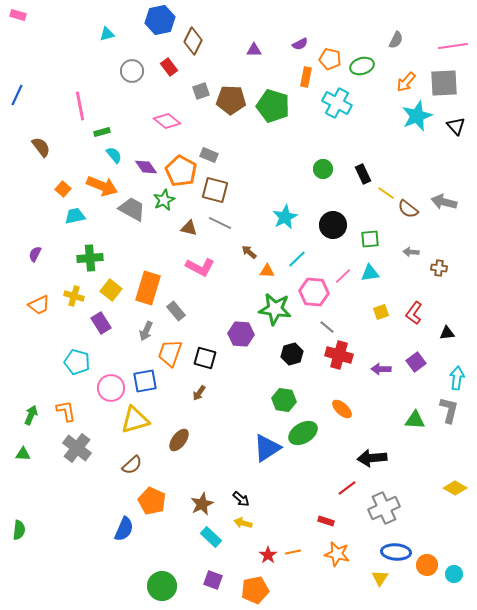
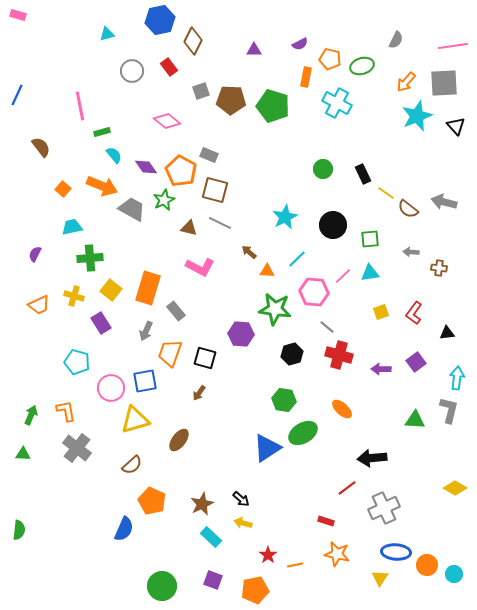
cyan trapezoid at (75, 216): moved 3 px left, 11 px down
orange line at (293, 552): moved 2 px right, 13 px down
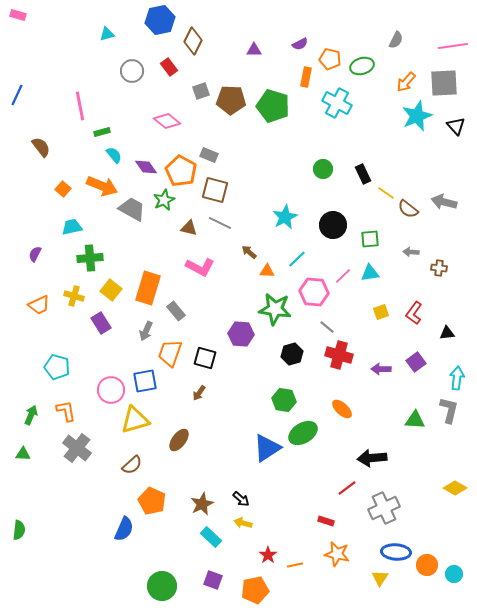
cyan pentagon at (77, 362): moved 20 px left, 5 px down
pink circle at (111, 388): moved 2 px down
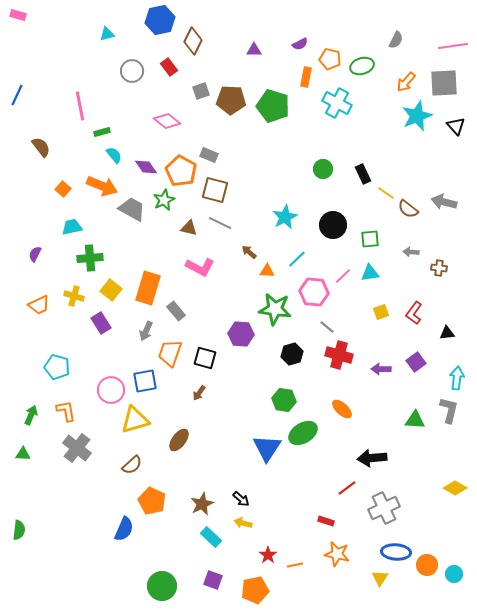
blue triangle at (267, 448): rotated 24 degrees counterclockwise
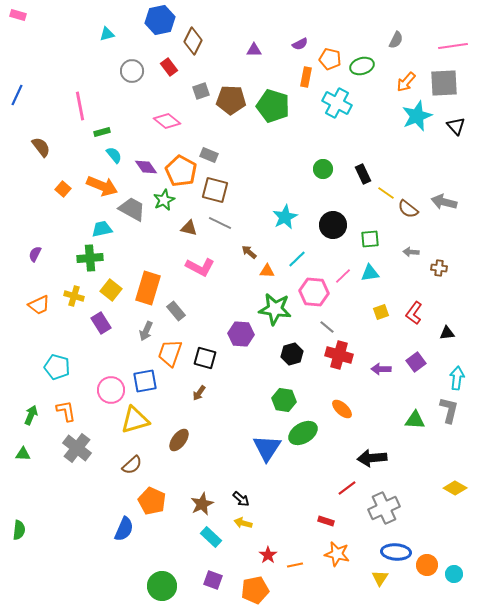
cyan trapezoid at (72, 227): moved 30 px right, 2 px down
